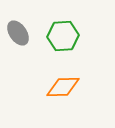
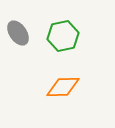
green hexagon: rotated 8 degrees counterclockwise
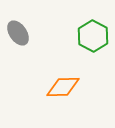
green hexagon: moved 30 px right; rotated 20 degrees counterclockwise
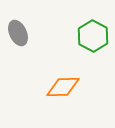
gray ellipse: rotated 10 degrees clockwise
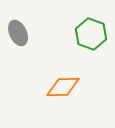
green hexagon: moved 2 px left, 2 px up; rotated 8 degrees counterclockwise
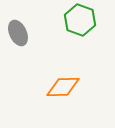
green hexagon: moved 11 px left, 14 px up
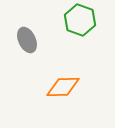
gray ellipse: moved 9 px right, 7 px down
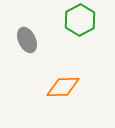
green hexagon: rotated 12 degrees clockwise
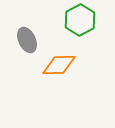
orange diamond: moved 4 px left, 22 px up
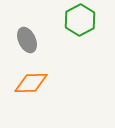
orange diamond: moved 28 px left, 18 px down
